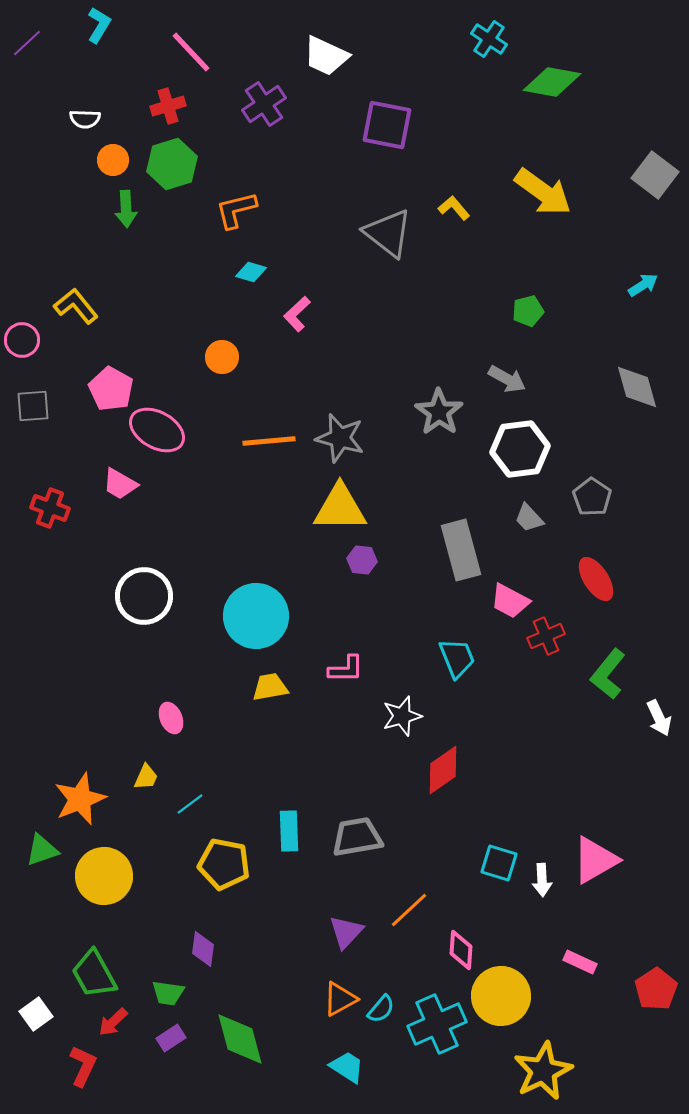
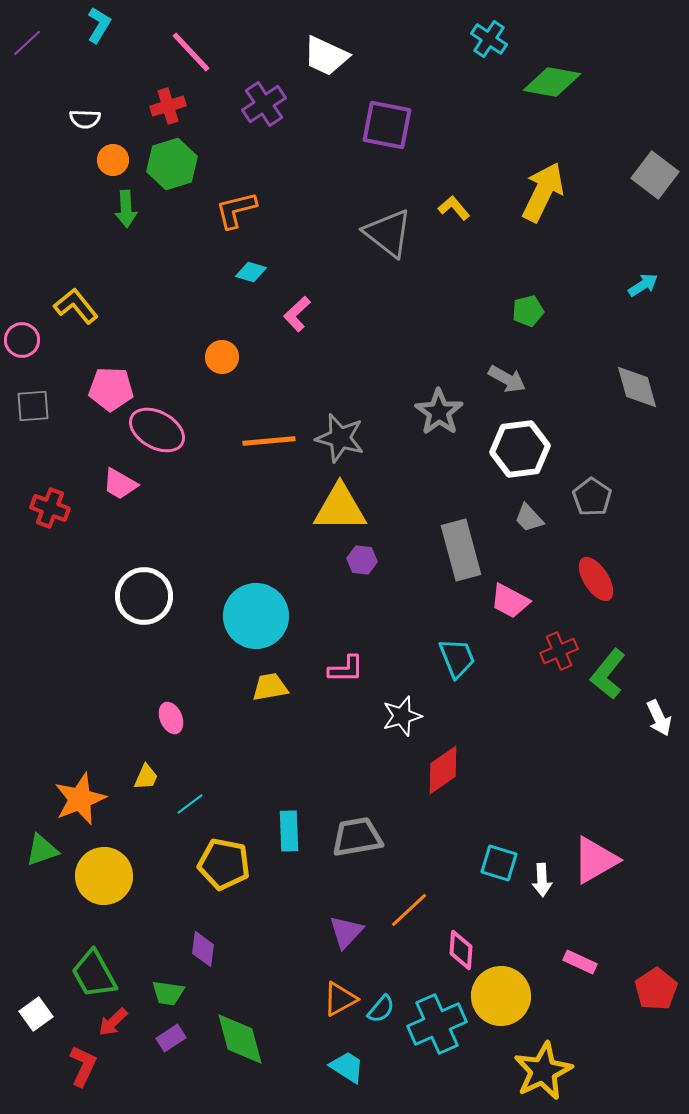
yellow arrow at (543, 192): rotated 100 degrees counterclockwise
pink pentagon at (111, 389): rotated 27 degrees counterclockwise
red cross at (546, 636): moved 13 px right, 15 px down
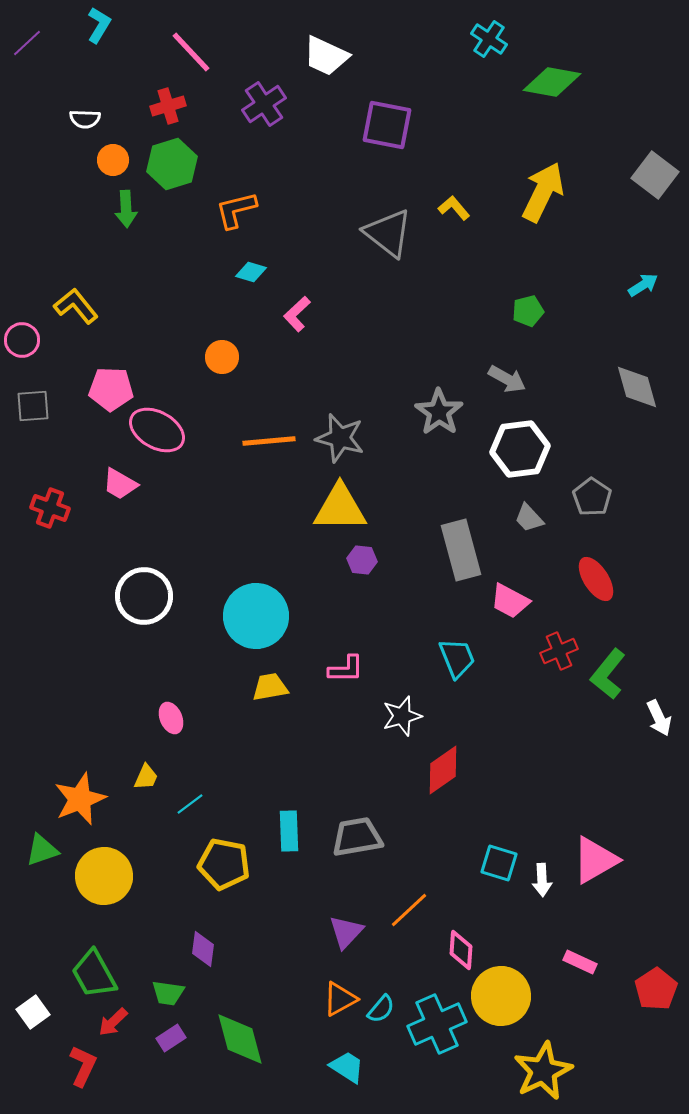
white square at (36, 1014): moved 3 px left, 2 px up
